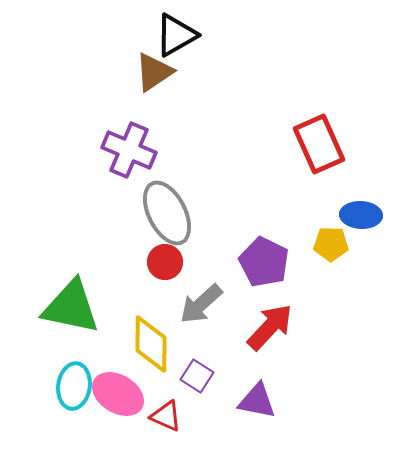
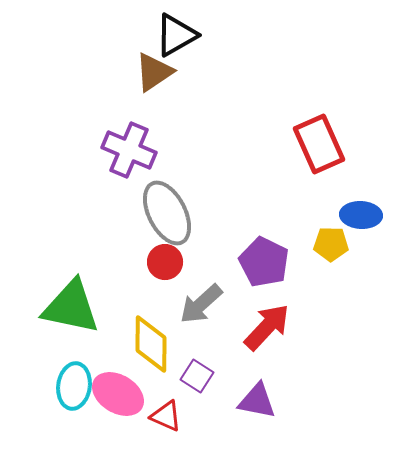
red arrow: moved 3 px left
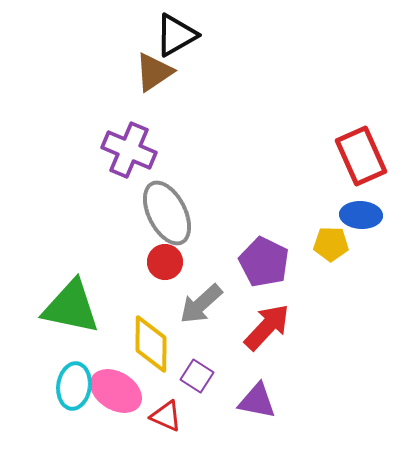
red rectangle: moved 42 px right, 12 px down
pink ellipse: moved 2 px left, 3 px up
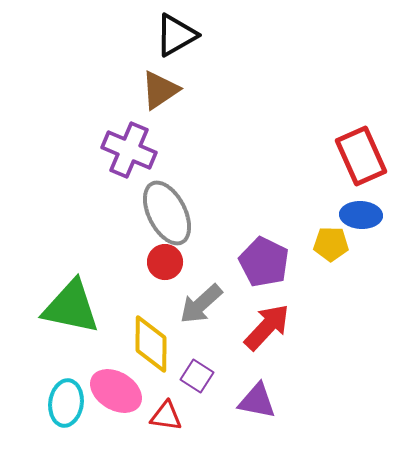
brown triangle: moved 6 px right, 18 px down
cyan ellipse: moved 8 px left, 17 px down
red triangle: rotated 16 degrees counterclockwise
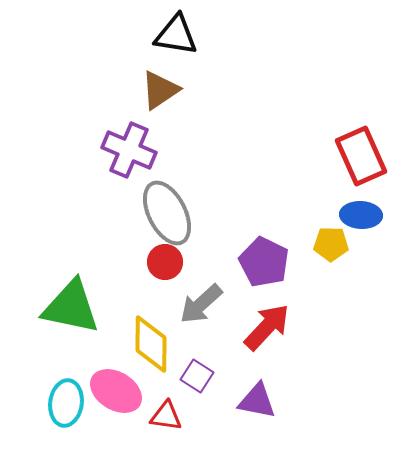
black triangle: rotated 39 degrees clockwise
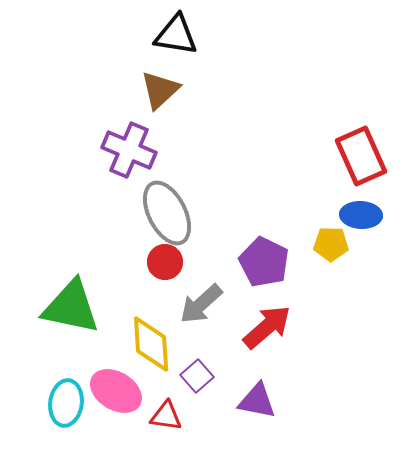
brown triangle: rotated 9 degrees counterclockwise
red arrow: rotated 6 degrees clockwise
yellow diamond: rotated 4 degrees counterclockwise
purple square: rotated 16 degrees clockwise
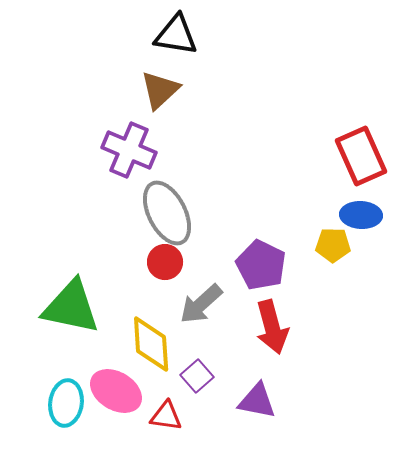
yellow pentagon: moved 2 px right, 1 px down
purple pentagon: moved 3 px left, 3 px down
red arrow: moved 5 px right; rotated 116 degrees clockwise
